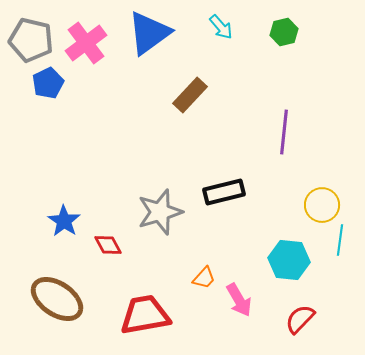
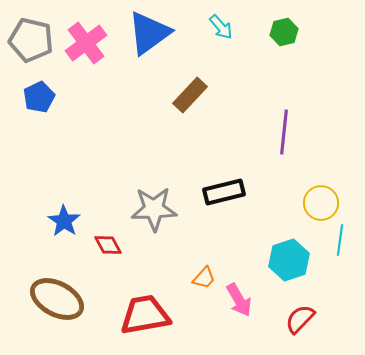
blue pentagon: moved 9 px left, 14 px down
yellow circle: moved 1 px left, 2 px up
gray star: moved 6 px left, 3 px up; rotated 15 degrees clockwise
cyan hexagon: rotated 24 degrees counterclockwise
brown ellipse: rotated 6 degrees counterclockwise
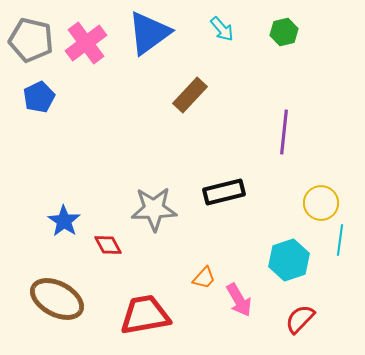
cyan arrow: moved 1 px right, 2 px down
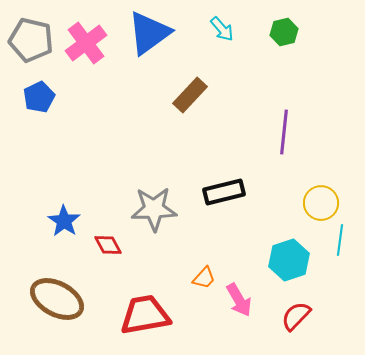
red semicircle: moved 4 px left, 3 px up
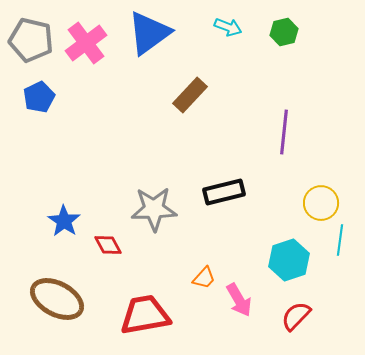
cyan arrow: moved 6 px right, 2 px up; rotated 28 degrees counterclockwise
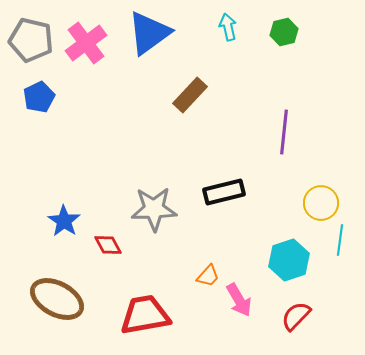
cyan arrow: rotated 124 degrees counterclockwise
orange trapezoid: moved 4 px right, 2 px up
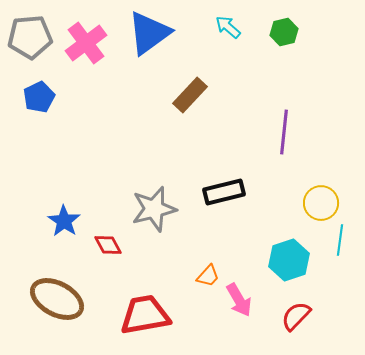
cyan arrow: rotated 36 degrees counterclockwise
gray pentagon: moved 1 px left, 3 px up; rotated 18 degrees counterclockwise
gray star: rotated 12 degrees counterclockwise
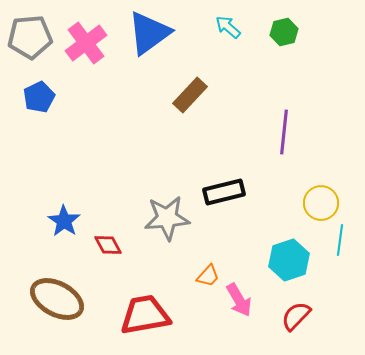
gray star: moved 13 px right, 9 px down; rotated 9 degrees clockwise
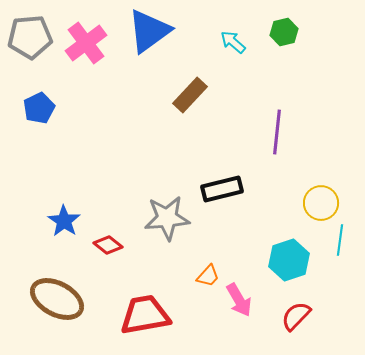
cyan arrow: moved 5 px right, 15 px down
blue triangle: moved 2 px up
blue pentagon: moved 11 px down
purple line: moved 7 px left
black rectangle: moved 2 px left, 3 px up
red diamond: rotated 24 degrees counterclockwise
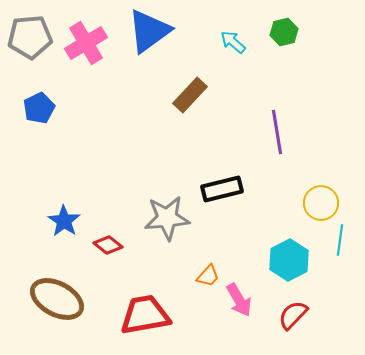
pink cross: rotated 6 degrees clockwise
purple line: rotated 15 degrees counterclockwise
cyan hexagon: rotated 9 degrees counterclockwise
red semicircle: moved 3 px left, 1 px up
